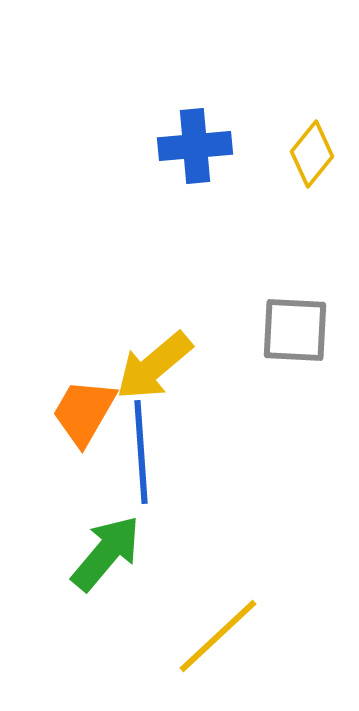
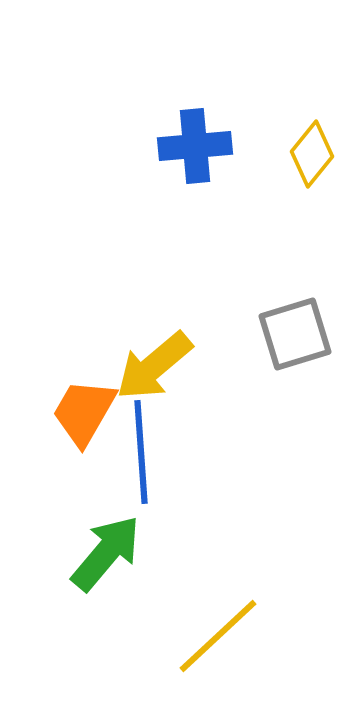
gray square: moved 4 px down; rotated 20 degrees counterclockwise
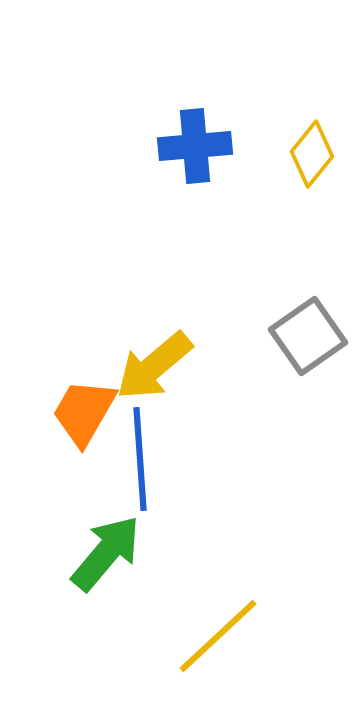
gray square: moved 13 px right, 2 px down; rotated 18 degrees counterclockwise
blue line: moved 1 px left, 7 px down
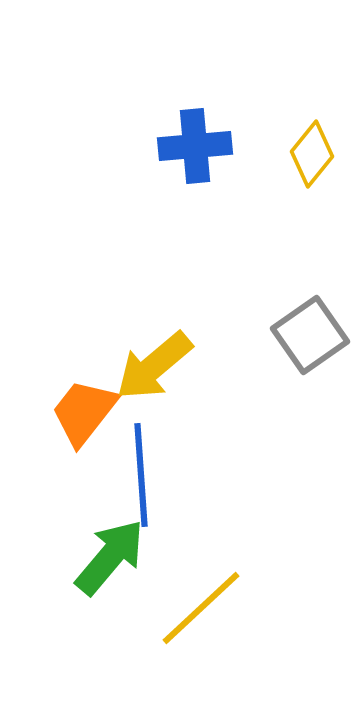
gray square: moved 2 px right, 1 px up
orange trapezoid: rotated 8 degrees clockwise
blue line: moved 1 px right, 16 px down
green arrow: moved 4 px right, 4 px down
yellow line: moved 17 px left, 28 px up
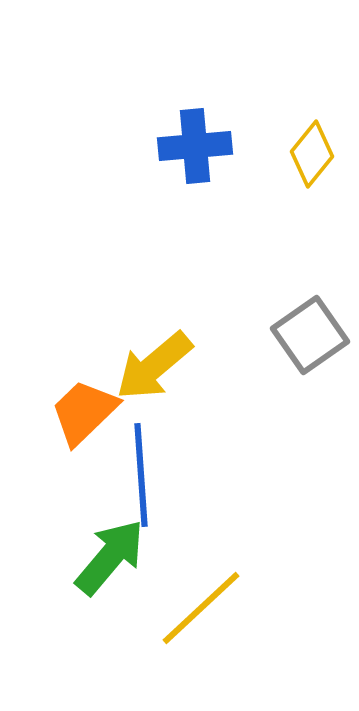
orange trapezoid: rotated 8 degrees clockwise
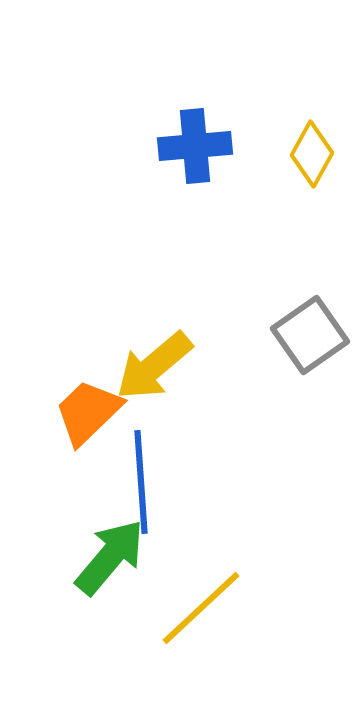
yellow diamond: rotated 10 degrees counterclockwise
orange trapezoid: moved 4 px right
blue line: moved 7 px down
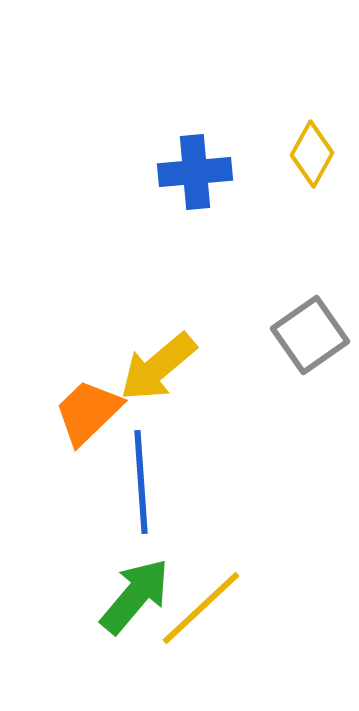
blue cross: moved 26 px down
yellow arrow: moved 4 px right, 1 px down
green arrow: moved 25 px right, 39 px down
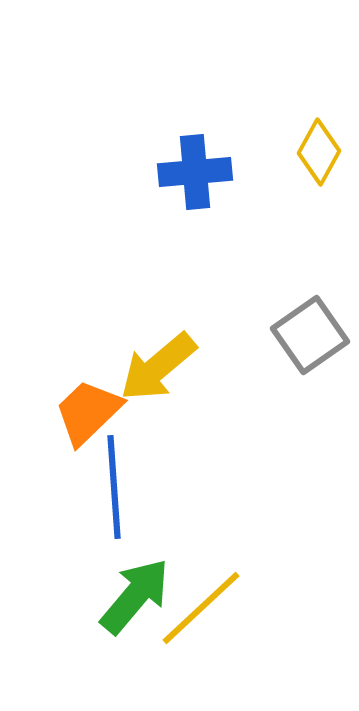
yellow diamond: moved 7 px right, 2 px up
blue line: moved 27 px left, 5 px down
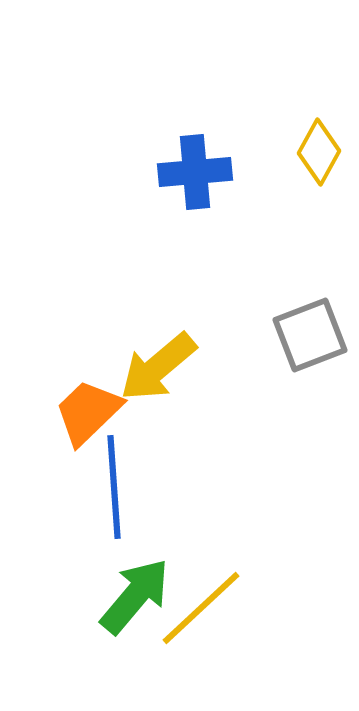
gray square: rotated 14 degrees clockwise
